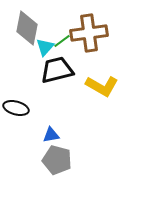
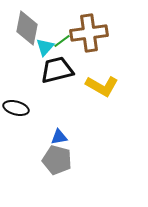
blue triangle: moved 8 px right, 2 px down
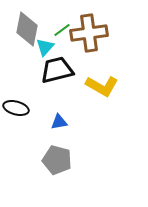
gray diamond: moved 1 px down
green line: moved 11 px up
blue triangle: moved 15 px up
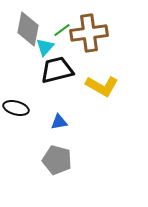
gray diamond: moved 1 px right
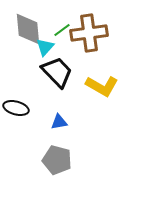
gray diamond: rotated 16 degrees counterclockwise
black trapezoid: moved 2 px down; rotated 60 degrees clockwise
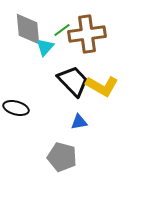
brown cross: moved 2 px left, 1 px down
black trapezoid: moved 16 px right, 9 px down
blue triangle: moved 20 px right
gray pentagon: moved 5 px right, 3 px up
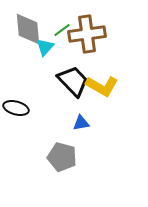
blue triangle: moved 2 px right, 1 px down
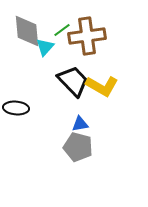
gray diamond: moved 1 px left, 2 px down
brown cross: moved 2 px down
black ellipse: rotated 10 degrees counterclockwise
blue triangle: moved 1 px left, 1 px down
gray pentagon: moved 16 px right, 10 px up
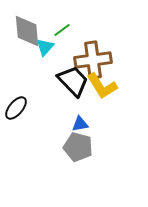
brown cross: moved 6 px right, 24 px down
yellow L-shape: rotated 28 degrees clockwise
black ellipse: rotated 55 degrees counterclockwise
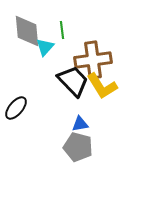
green line: rotated 60 degrees counterclockwise
